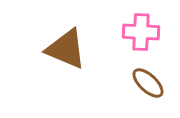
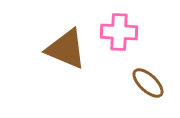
pink cross: moved 22 px left
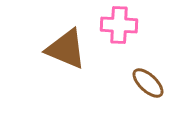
pink cross: moved 7 px up
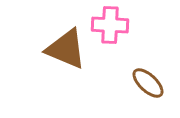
pink cross: moved 9 px left
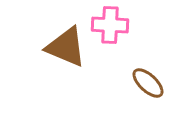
brown triangle: moved 2 px up
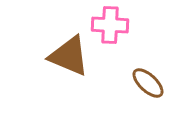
brown triangle: moved 3 px right, 9 px down
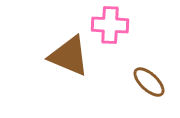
brown ellipse: moved 1 px right, 1 px up
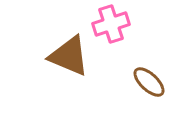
pink cross: moved 1 px right, 1 px up; rotated 21 degrees counterclockwise
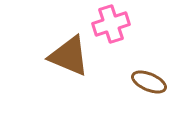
brown ellipse: rotated 20 degrees counterclockwise
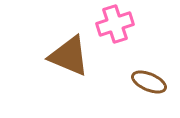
pink cross: moved 4 px right
